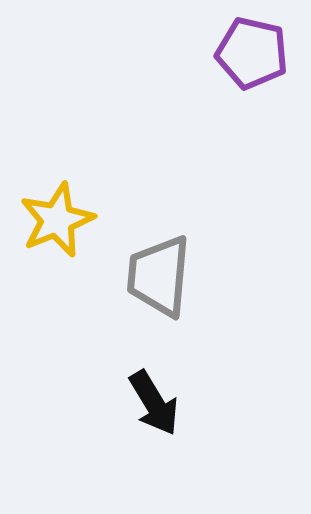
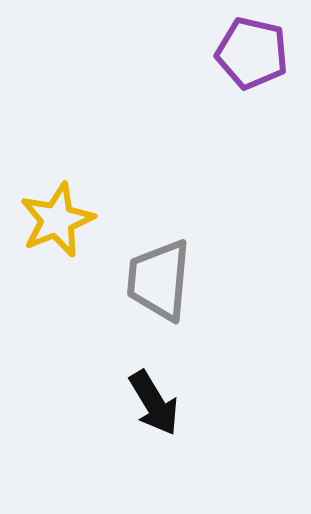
gray trapezoid: moved 4 px down
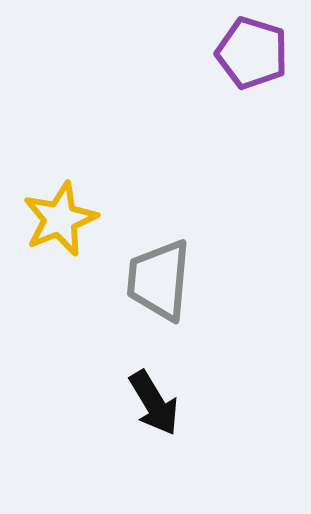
purple pentagon: rotated 4 degrees clockwise
yellow star: moved 3 px right, 1 px up
